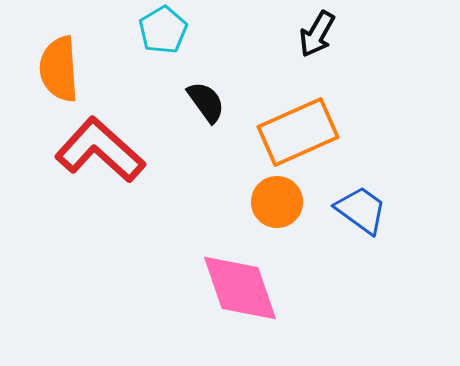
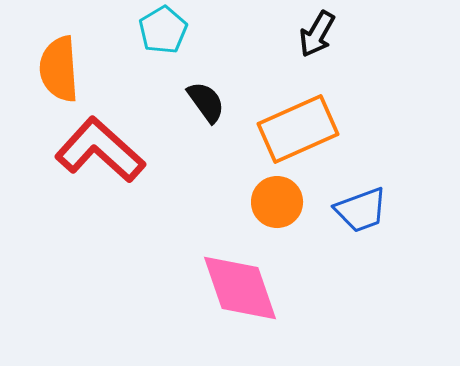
orange rectangle: moved 3 px up
blue trapezoid: rotated 124 degrees clockwise
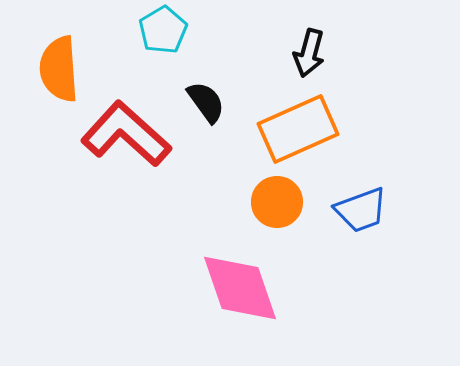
black arrow: moved 8 px left, 19 px down; rotated 15 degrees counterclockwise
red L-shape: moved 26 px right, 16 px up
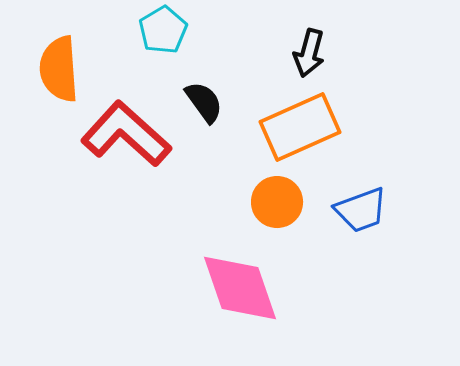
black semicircle: moved 2 px left
orange rectangle: moved 2 px right, 2 px up
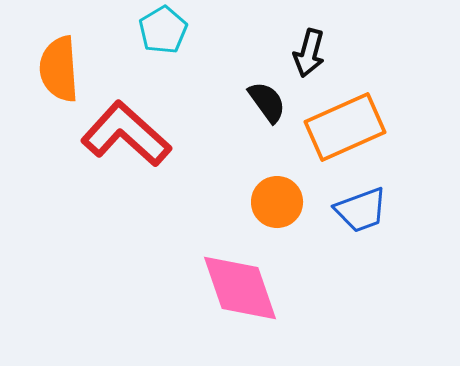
black semicircle: moved 63 px right
orange rectangle: moved 45 px right
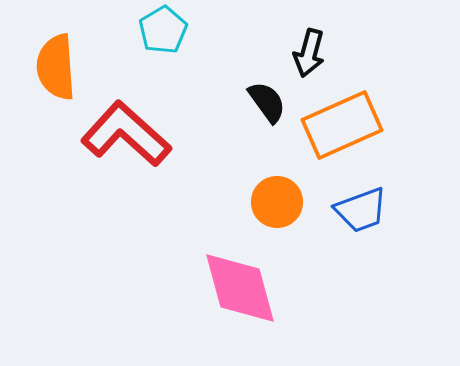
orange semicircle: moved 3 px left, 2 px up
orange rectangle: moved 3 px left, 2 px up
pink diamond: rotated 4 degrees clockwise
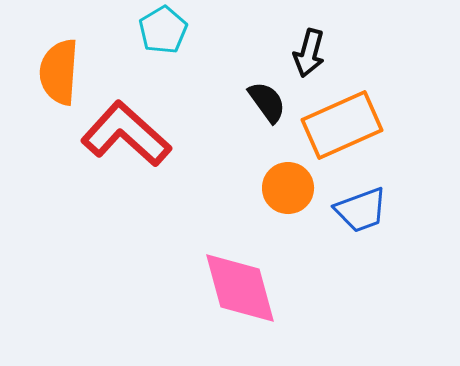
orange semicircle: moved 3 px right, 5 px down; rotated 8 degrees clockwise
orange circle: moved 11 px right, 14 px up
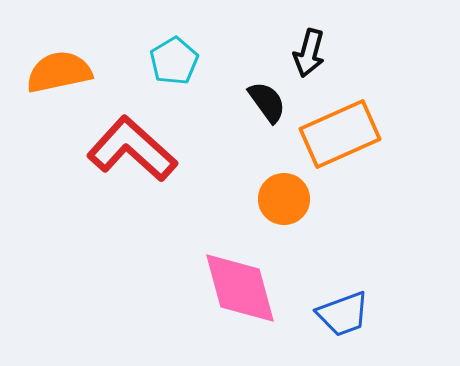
cyan pentagon: moved 11 px right, 31 px down
orange semicircle: rotated 74 degrees clockwise
orange rectangle: moved 2 px left, 9 px down
red L-shape: moved 6 px right, 15 px down
orange circle: moved 4 px left, 11 px down
blue trapezoid: moved 18 px left, 104 px down
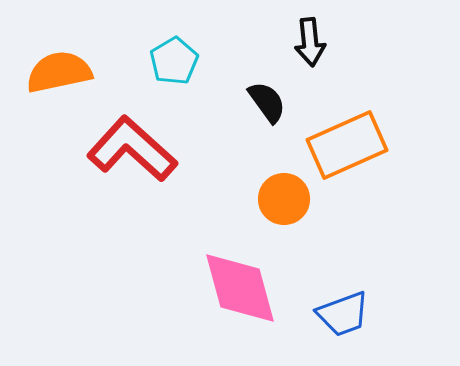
black arrow: moved 1 px right, 11 px up; rotated 21 degrees counterclockwise
orange rectangle: moved 7 px right, 11 px down
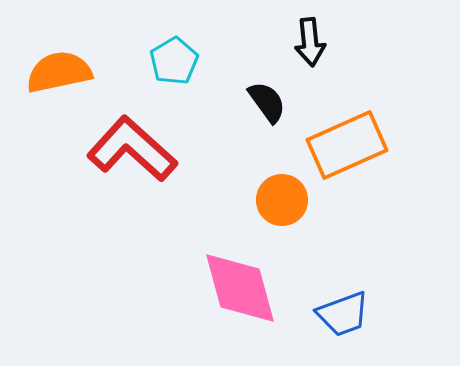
orange circle: moved 2 px left, 1 px down
